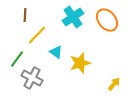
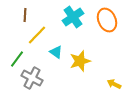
orange ellipse: rotated 15 degrees clockwise
yellow star: moved 2 px up
yellow arrow: rotated 104 degrees counterclockwise
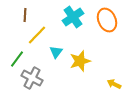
cyan triangle: rotated 32 degrees clockwise
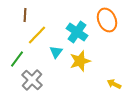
cyan cross: moved 4 px right, 15 px down; rotated 20 degrees counterclockwise
gray cross: moved 2 px down; rotated 15 degrees clockwise
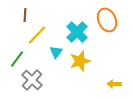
cyan cross: rotated 10 degrees clockwise
yellow arrow: rotated 24 degrees counterclockwise
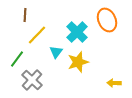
yellow star: moved 2 px left, 1 px down
yellow arrow: moved 1 px up
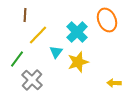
yellow line: moved 1 px right
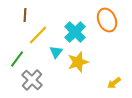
cyan cross: moved 2 px left
yellow arrow: rotated 40 degrees counterclockwise
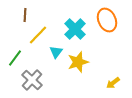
cyan cross: moved 3 px up
green line: moved 2 px left, 1 px up
yellow arrow: moved 1 px left
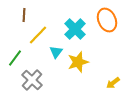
brown line: moved 1 px left
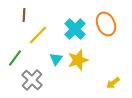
orange ellipse: moved 1 px left, 4 px down
cyan triangle: moved 7 px down
yellow star: moved 2 px up
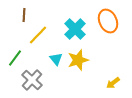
orange ellipse: moved 2 px right, 3 px up
cyan triangle: rotated 16 degrees counterclockwise
